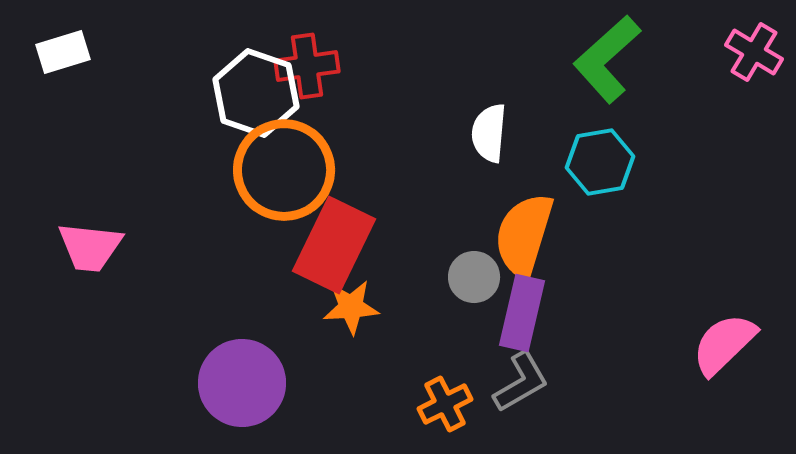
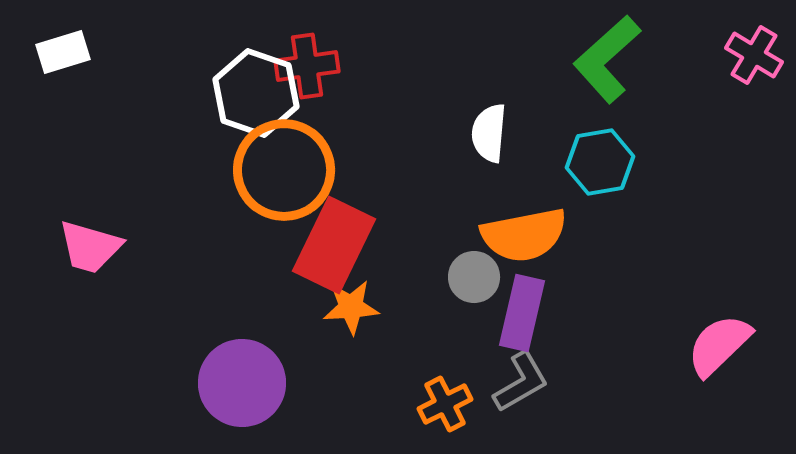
pink cross: moved 3 px down
orange semicircle: rotated 118 degrees counterclockwise
pink trapezoid: rotated 10 degrees clockwise
pink semicircle: moved 5 px left, 1 px down
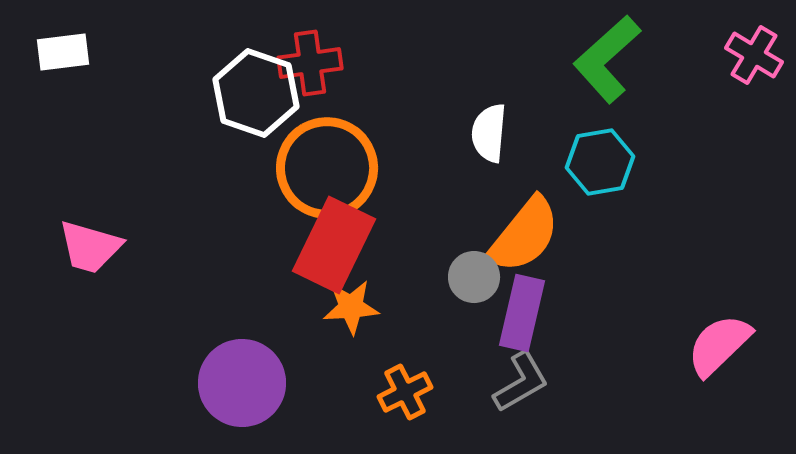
white rectangle: rotated 10 degrees clockwise
red cross: moved 3 px right, 3 px up
orange circle: moved 43 px right, 2 px up
orange semicircle: rotated 40 degrees counterclockwise
orange cross: moved 40 px left, 12 px up
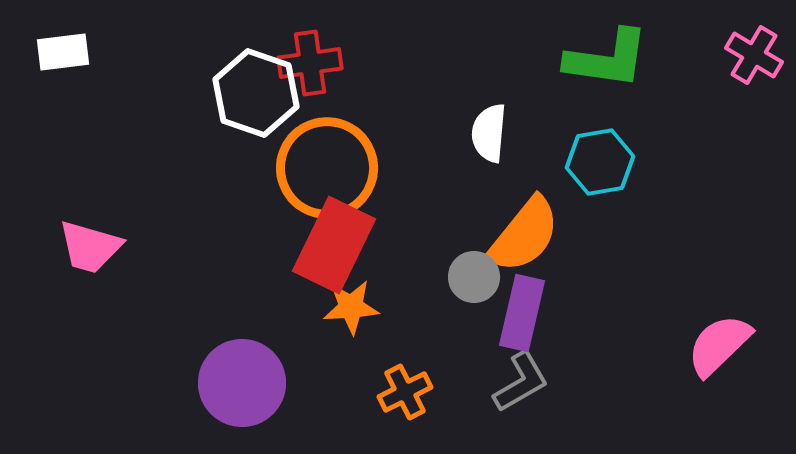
green L-shape: rotated 130 degrees counterclockwise
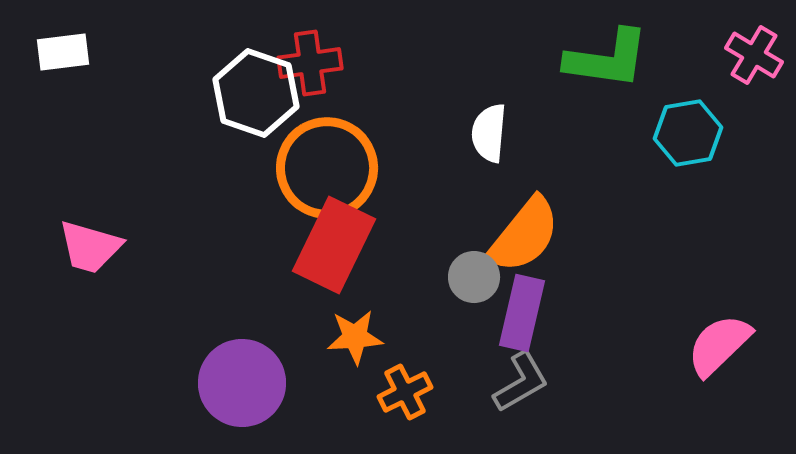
cyan hexagon: moved 88 px right, 29 px up
orange star: moved 4 px right, 30 px down
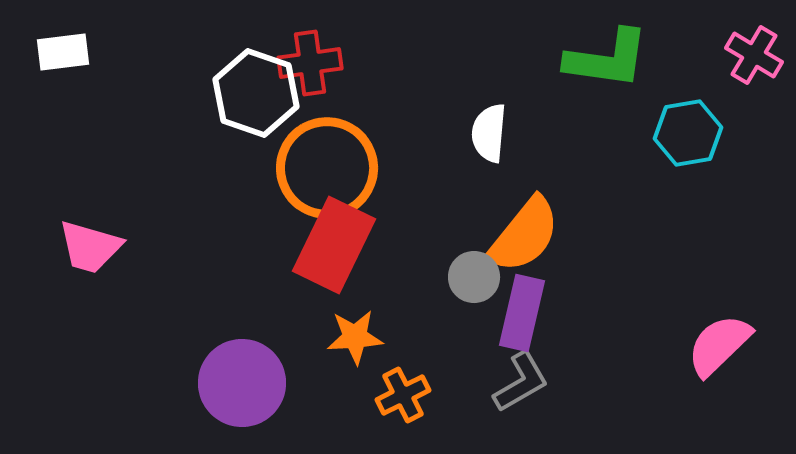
orange cross: moved 2 px left, 3 px down
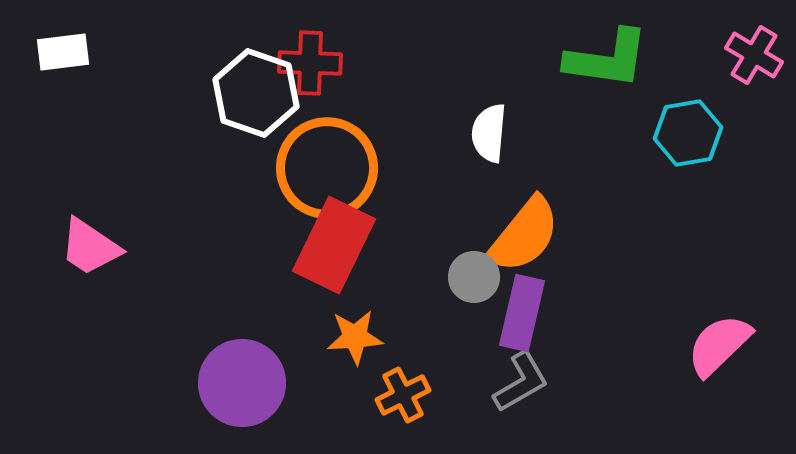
red cross: rotated 10 degrees clockwise
pink trapezoid: rotated 18 degrees clockwise
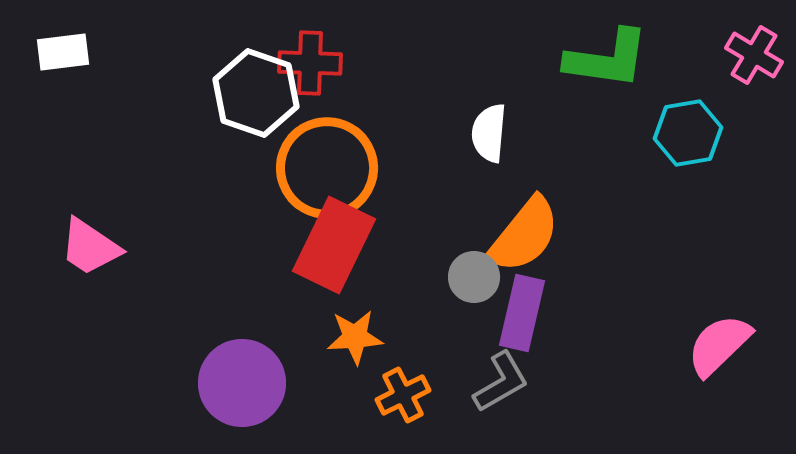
gray L-shape: moved 20 px left
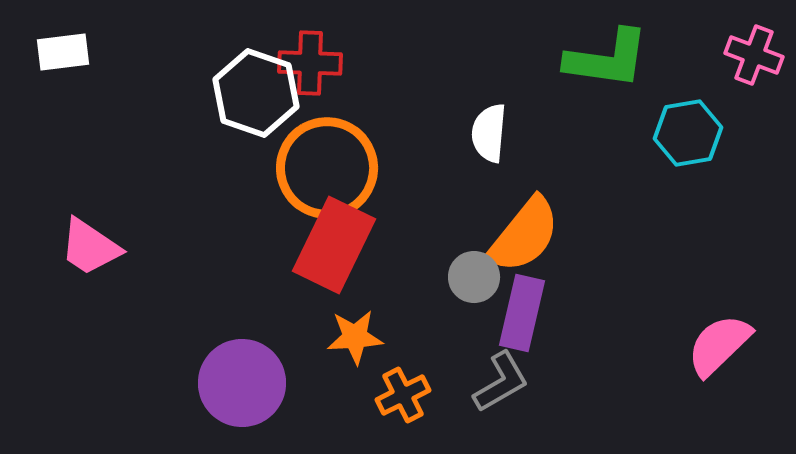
pink cross: rotated 10 degrees counterclockwise
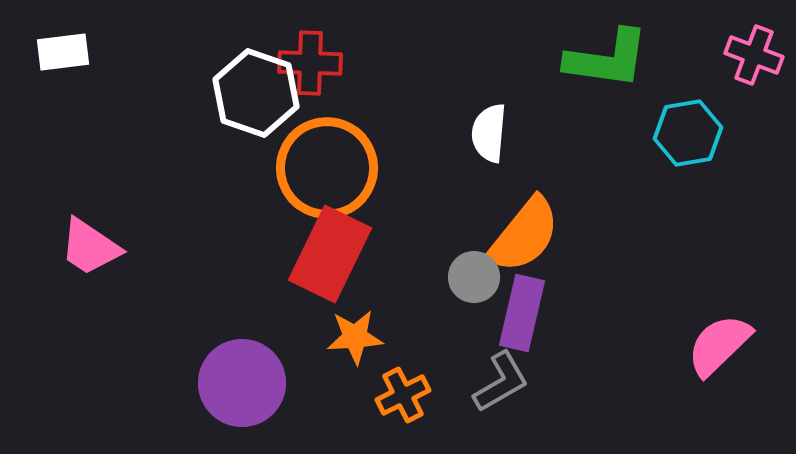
red rectangle: moved 4 px left, 9 px down
